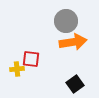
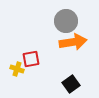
red square: rotated 18 degrees counterclockwise
yellow cross: rotated 24 degrees clockwise
black square: moved 4 px left
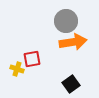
red square: moved 1 px right
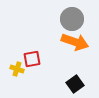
gray circle: moved 6 px right, 2 px up
orange arrow: moved 2 px right; rotated 28 degrees clockwise
black square: moved 4 px right
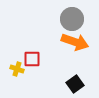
red square: rotated 12 degrees clockwise
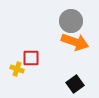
gray circle: moved 1 px left, 2 px down
red square: moved 1 px left, 1 px up
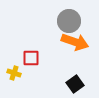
gray circle: moved 2 px left
yellow cross: moved 3 px left, 4 px down
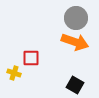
gray circle: moved 7 px right, 3 px up
black square: moved 1 px down; rotated 24 degrees counterclockwise
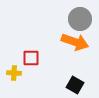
gray circle: moved 4 px right, 1 px down
yellow cross: rotated 16 degrees counterclockwise
